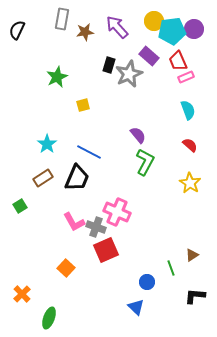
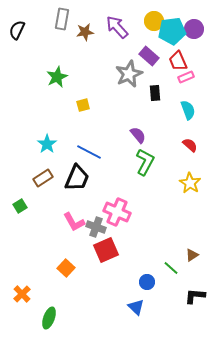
black rectangle: moved 46 px right, 28 px down; rotated 21 degrees counterclockwise
green line: rotated 28 degrees counterclockwise
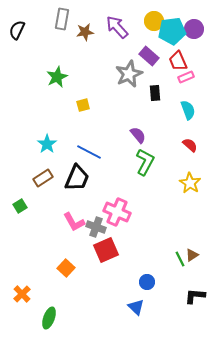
green line: moved 9 px right, 9 px up; rotated 21 degrees clockwise
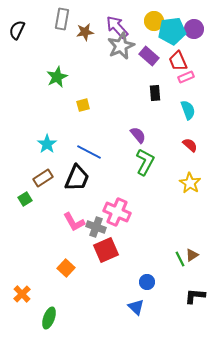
gray star: moved 8 px left, 28 px up
green square: moved 5 px right, 7 px up
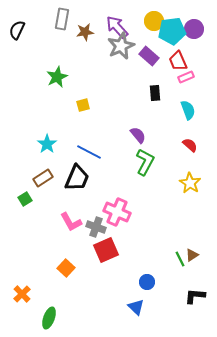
pink L-shape: moved 3 px left
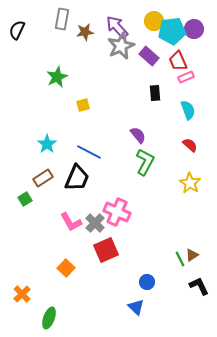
gray cross: moved 1 px left, 4 px up; rotated 24 degrees clockwise
black L-shape: moved 4 px right, 10 px up; rotated 60 degrees clockwise
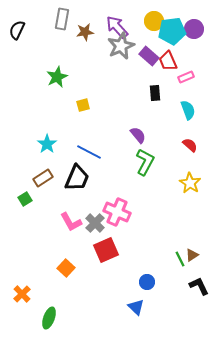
red trapezoid: moved 10 px left
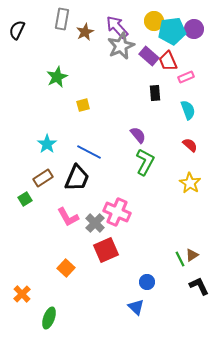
brown star: rotated 18 degrees counterclockwise
pink L-shape: moved 3 px left, 5 px up
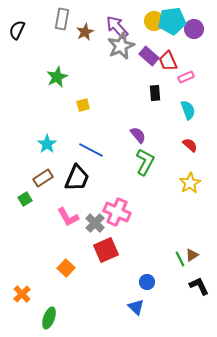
cyan pentagon: moved 10 px up
blue line: moved 2 px right, 2 px up
yellow star: rotated 10 degrees clockwise
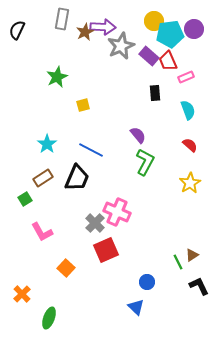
cyan pentagon: moved 2 px left, 13 px down
purple arrow: moved 14 px left; rotated 135 degrees clockwise
pink L-shape: moved 26 px left, 15 px down
green line: moved 2 px left, 3 px down
